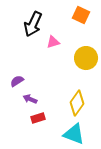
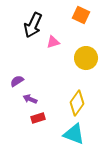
black arrow: moved 1 px down
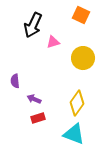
yellow circle: moved 3 px left
purple semicircle: moved 2 px left; rotated 64 degrees counterclockwise
purple arrow: moved 4 px right
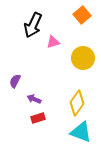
orange square: moved 1 px right; rotated 24 degrees clockwise
purple semicircle: rotated 32 degrees clockwise
cyan triangle: moved 7 px right, 2 px up
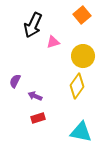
yellow circle: moved 2 px up
purple arrow: moved 1 px right, 3 px up
yellow diamond: moved 17 px up
cyan triangle: rotated 10 degrees counterclockwise
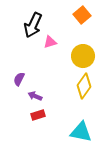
pink triangle: moved 3 px left
purple semicircle: moved 4 px right, 2 px up
yellow diamond: moved 7 px right
red rectangle: moved 3 px up
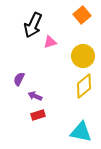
yellow diamond: rotated 15 degrees clockwise
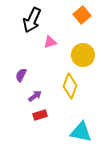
black arrow: moved 1 px left, 5 px up
yellow circle: moved 1 px up
purple semicircle: moved 2 px right, 4 px up
yellow diamond: moved 14 px left; rotated 30 degrees counterclockwise
purple arrow: rotated 120 degrees clockwise
red rectangle: moved 2 px right
